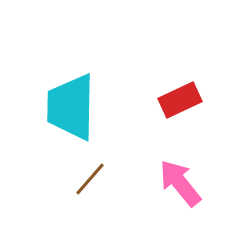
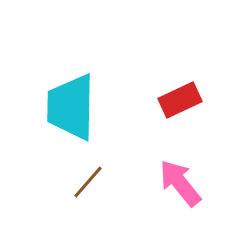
brown line: moved 2 px left, 3 px down
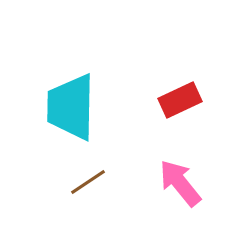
brown line: rotated 15 degrees clockwise
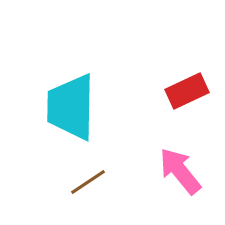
red rectangle: moved 7 px right, 9 px up
pink arrow: moved 12 px up
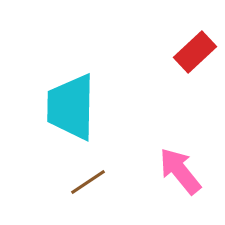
red rectangle: moved 8 px right, 39 px up; rotated 18 degrees counterclockwise
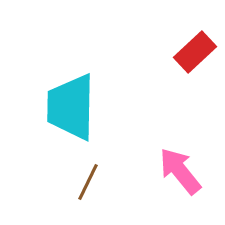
brown line: rotated 30 degrees counterclockwise
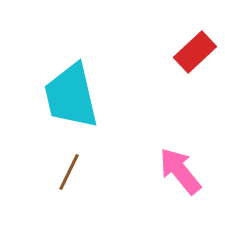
cyan trapezoid: moved 11 px up; rotated 14 degrees counterclockwise
brown line: moved 19 px left, 10 px up
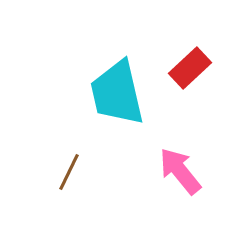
red rectangle: moved 5 px left, 16 px down
cyan trapezoid: moved 46 px right, 3 px up
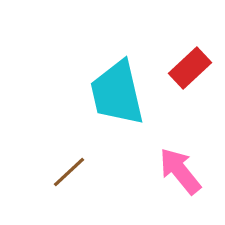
brown line: rotated 21 degrees clockwise
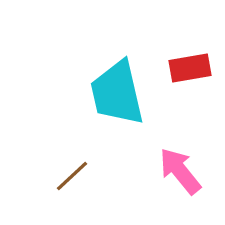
red rectangle: rotated 33 degrees clockwise
brown line: moved 3 px right, 4 px down
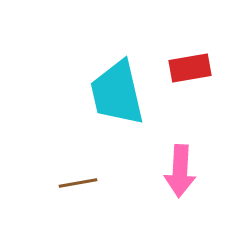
pink arrow: rotated 138 degrees counterclockwise
brown line: moved 6 px right, 7 px down; rotated 33 degrees clockwise
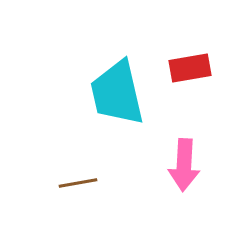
pink arrow: moved 4 px right, 6 px up
